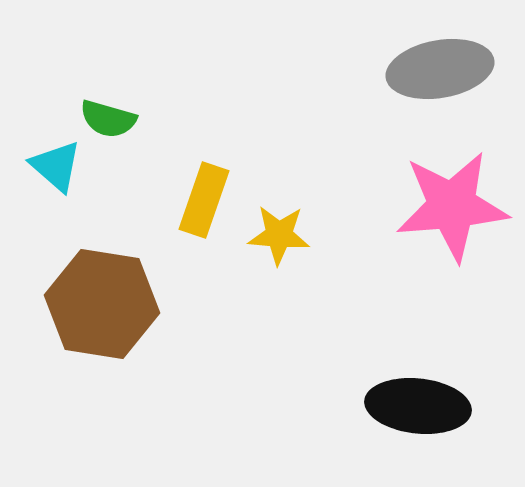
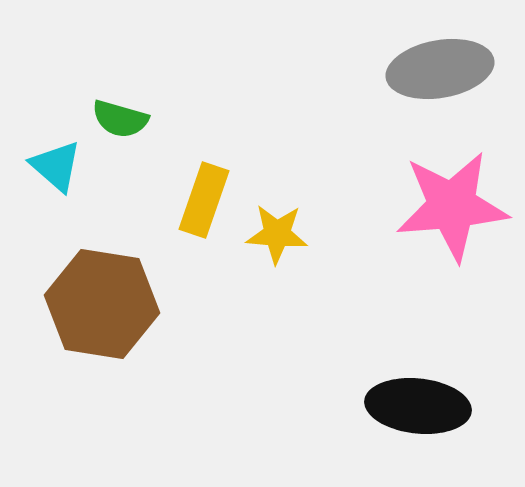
green semicircle: moved 12 px right
yellow star: moved 2 px left, 1 px up
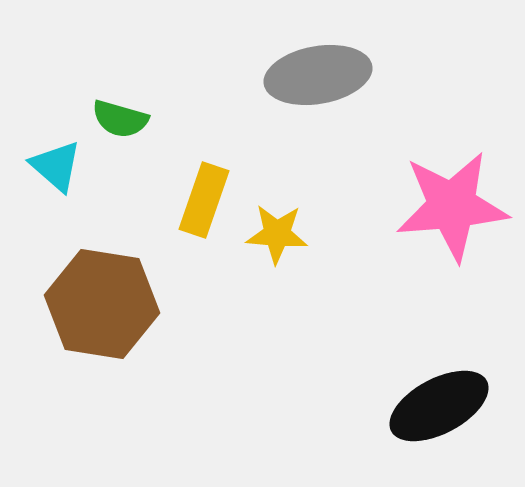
gray ellipse: moved 122 px left, 6 px down
black ellipse: moved 21 px right; rotated 34 degrees counterclockwise
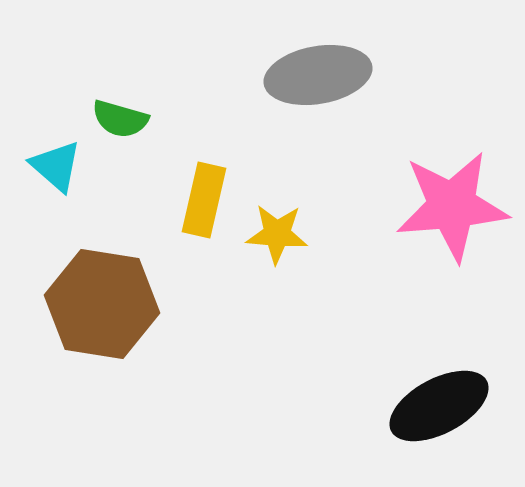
yellow rectangle: rotated 6 degrees counterclockwise
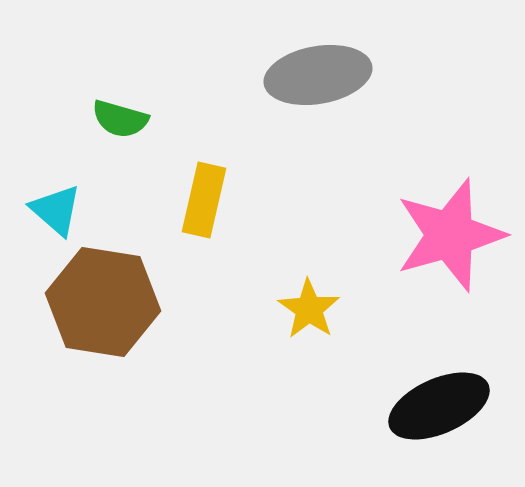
cyan triangle: moved 44 px down
pink star: moved 2 px left, 29 px down; rotated 11 degrees counterclockwise
yellow star: moved 32 px right, 75 px down; rotated 30 degrees clockwise
brown hexagon: moved 1 px right, 2 px up
black ellipse: rotated 4 degrees clockwise
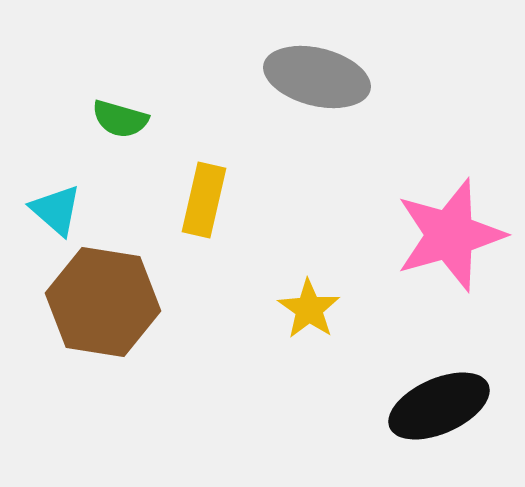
gray ellipse: moved 1 px left, 2 px down; rotated 24 degrees clockwise
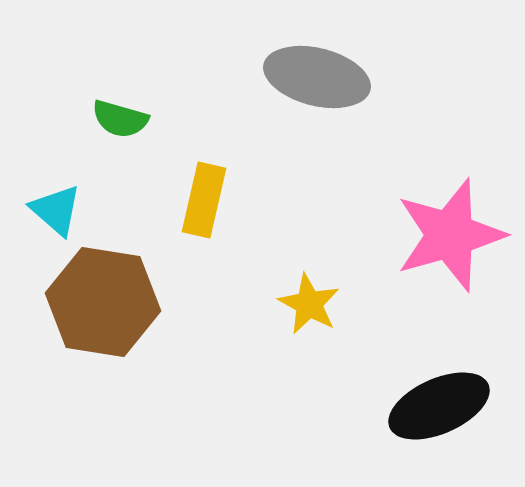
yellow star: moved 5 px up; rotated 6 degrees counterclockwise
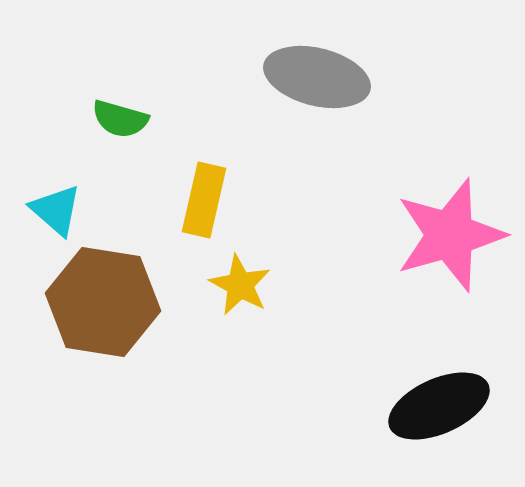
yellow star: moved 69 px left, 19 px up
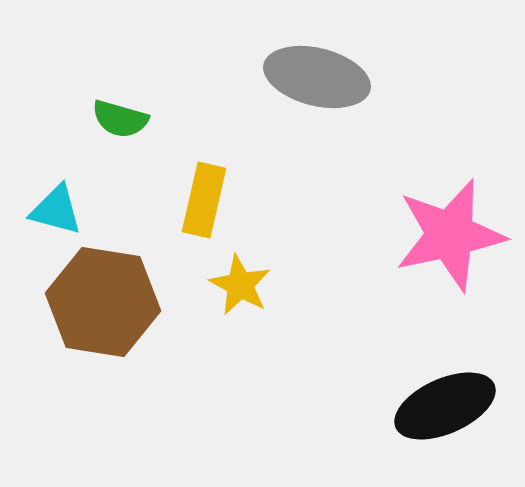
cyan triangle: rotated 26 degrees counterclockwise
pink star: rotated 4 degrees clockwise
black ellipse: moved 6 px right
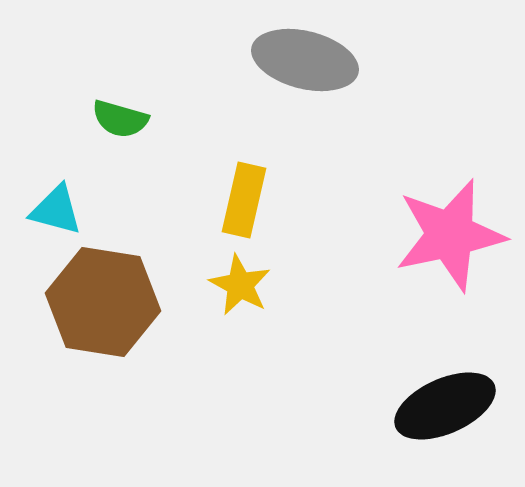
gray ellipse: moved 12 px left, 17 px up
yellow rectangle: moved 40 px right
